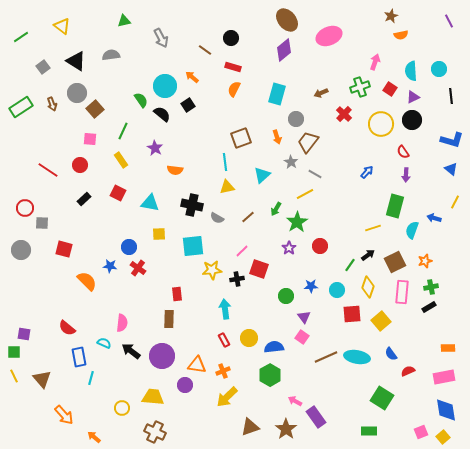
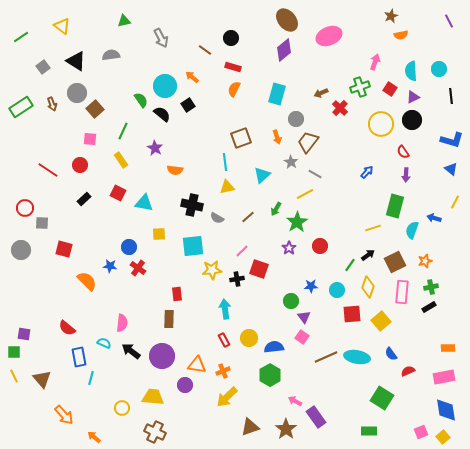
red cross at (344, 114): moved 4 px left, 6 px up
cyan triangle at (150, 203): moved 6 px left
green circle at (286, 296): moved 5 px right, 5 px down
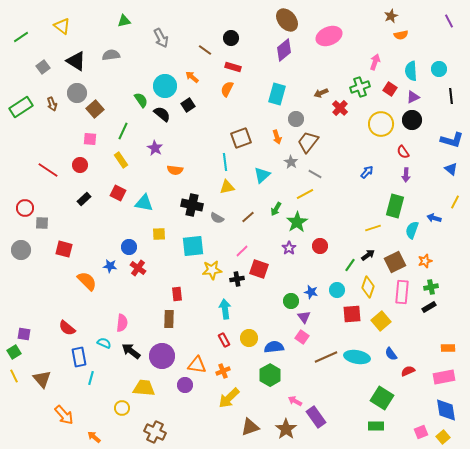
orange semicircle at (234, 89): moved 7 px left
blue star at (311, 286): moved 6 px down; rotated 16 degrees clockwise
green square at (14, 352): rotated 32 degrees counterclockwise
yellow trapezoid at (153, 397): moved 9 px left, 9 px up
yellow arrow at (227, 397): moved 2 px right, 1 px down
green rectangle at (369, 431): moved 7 px right, 5 px up
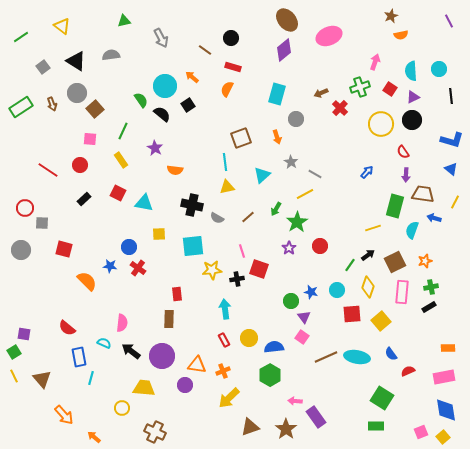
brown trapezoid at (308, 142): moved 115 px right, 52 px down; rotated 60 degrees clockwise
pink line at (242, 251): rotated 64 degrees counterclockwise
pink arrow at (295, 401): rotated 24 degrees counterclockwise
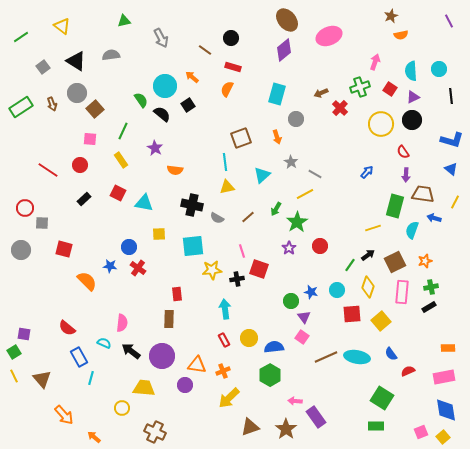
blue rectangle at (79, 357): rotated 18 degrees counterclockwise
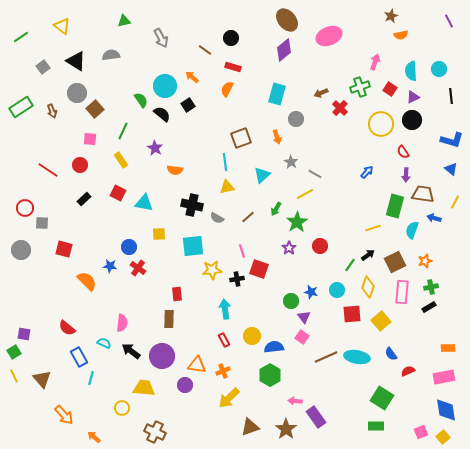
brown arrow at (52, 104): moved 7 px down
yellow circle at (249, 338): moved 3 px right, 2 px up
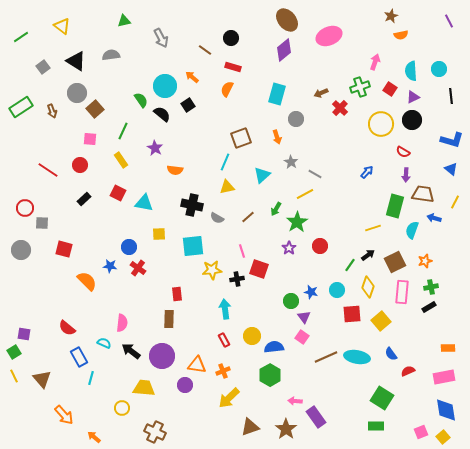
red semicircle at (403, 152): rotated 24 degrees counterclockwise
cyan line at (225, 162): rotated 30 degrees clockwise
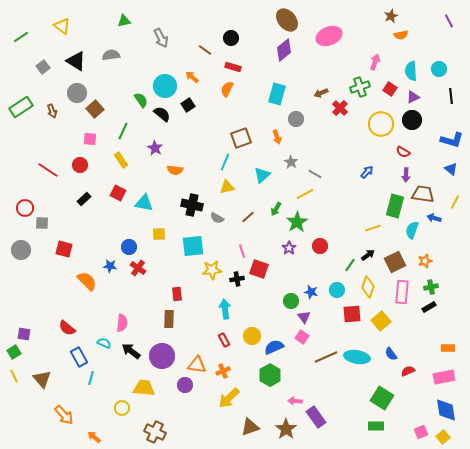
blue semicircle at (274, 347): rotated 18 degrees counterclockwise
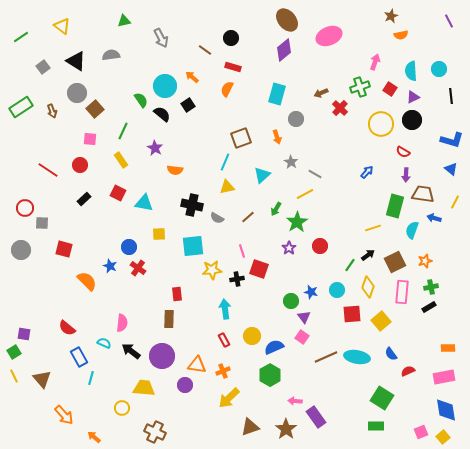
blue star at (110, 266): rotated 16 degrees clockwise
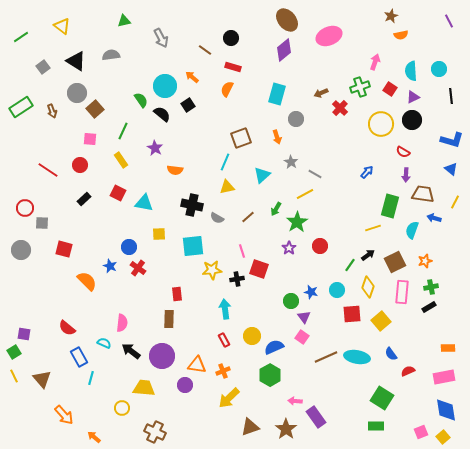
green rectangle at (395, 206): moved 5 px left
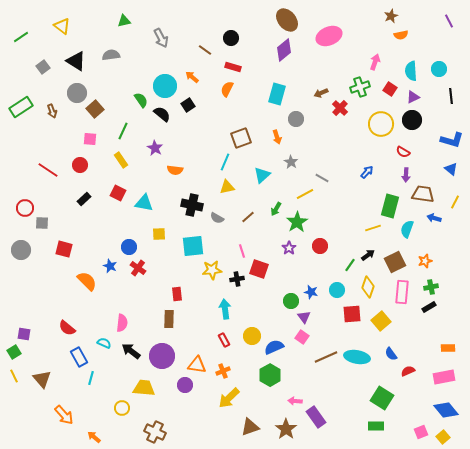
gray line at (315, 174): moved 7 px right, 4 px down
cyan semicircle at (412, 230): moved 5 px left, 1 px up
blue diamond at (446, 410): rotated 30 degrees counterclockwise
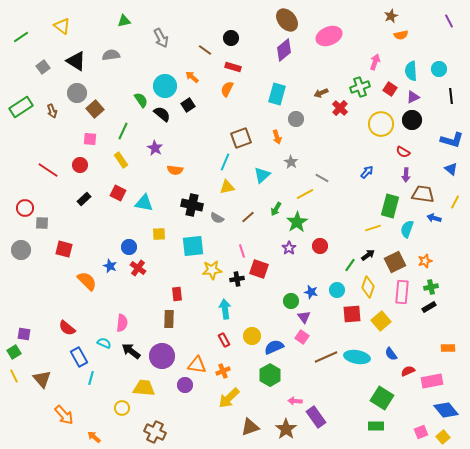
pink rectangle at (444, 377): moved 12 px left, 4 px down
